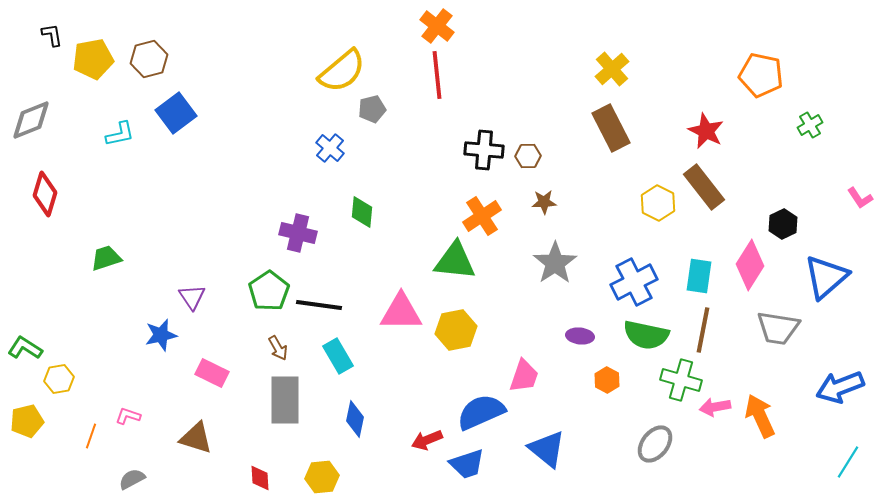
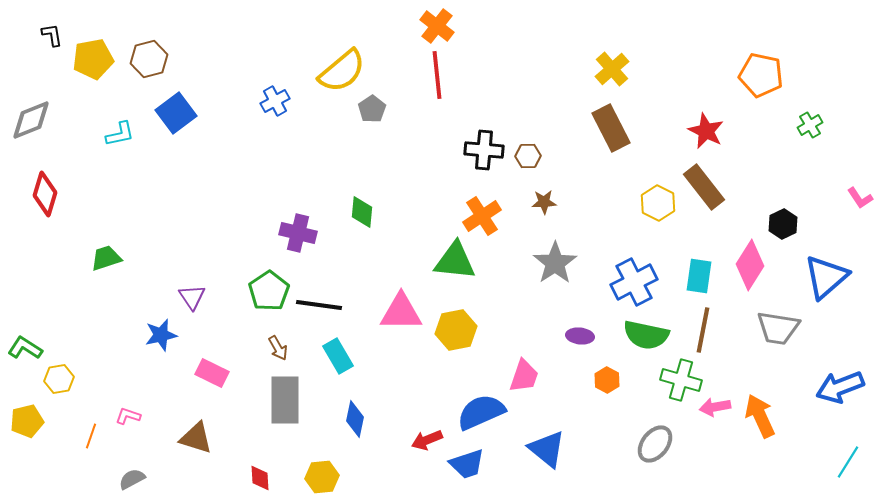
gray pentagon at (372, 109): rotated 20 degrees counterclockwise
blue cross at (330, 148): moved 55 px left, 47 px up; rotated 20 degrees clockwise
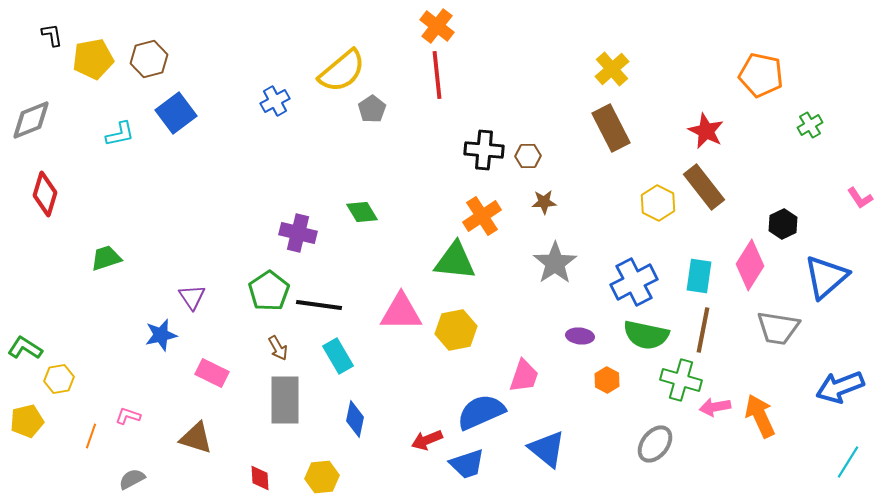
green diamond at (362, 212): rotated 36 degrees counterclockwise
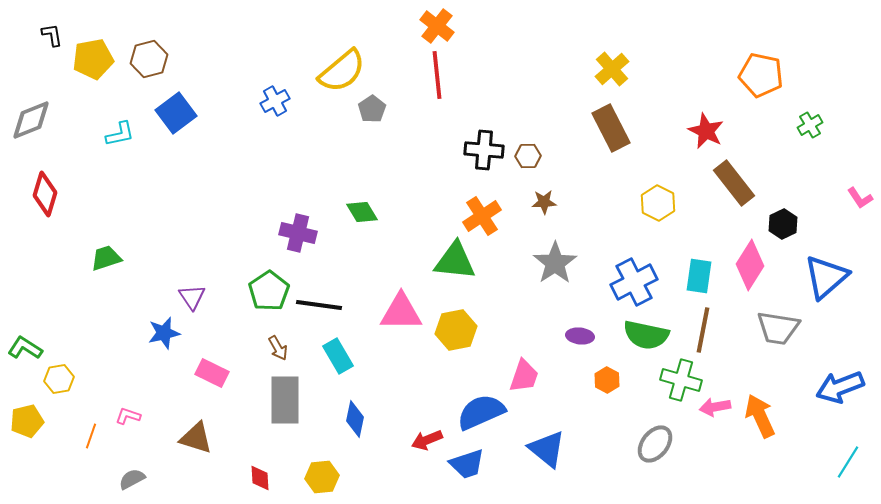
brown rectangle at (704, 187): moved 30 px right, 4 px up
blue star at (161, 335): moved 3 px right, 2 px up
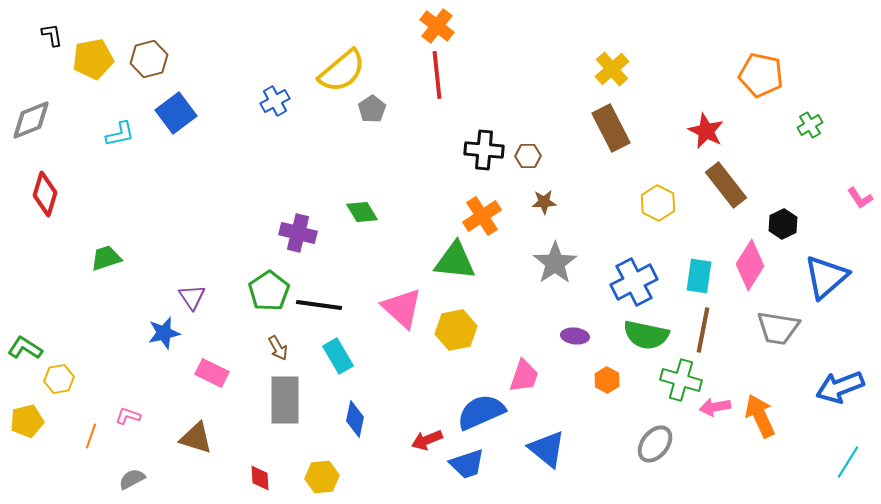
brown rectangle at (734, 183): moved 8 px left, 2 px down
pink triangle at (401, 312): moved 1 px right, 4 px up; rotated 42 degrees clockwise
purple ellipse at (580, 336): moved 5 px left
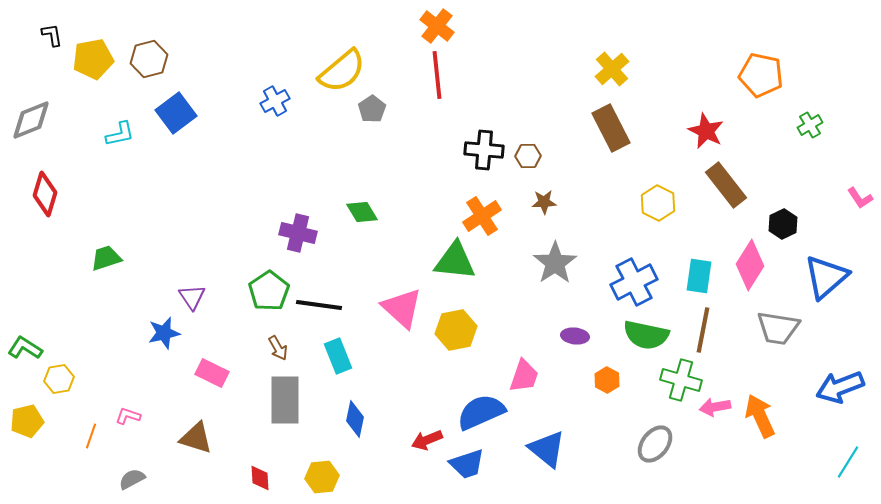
cyan rectangle at (338, 356): rotated 8 degrees clockwise
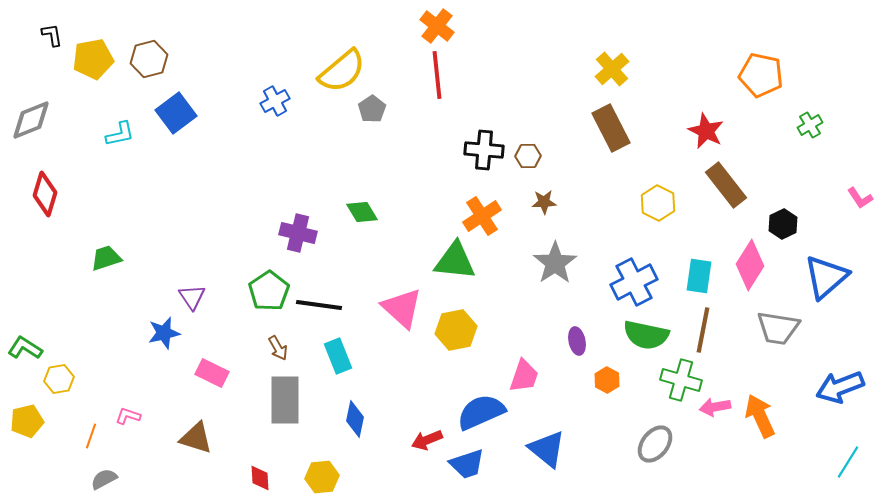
purple ellipse at (575, 336): moved 2 px right, 5 px down; rotated 72 degrees clockwise
gray semicircle at (132, 479): moved 28 px left
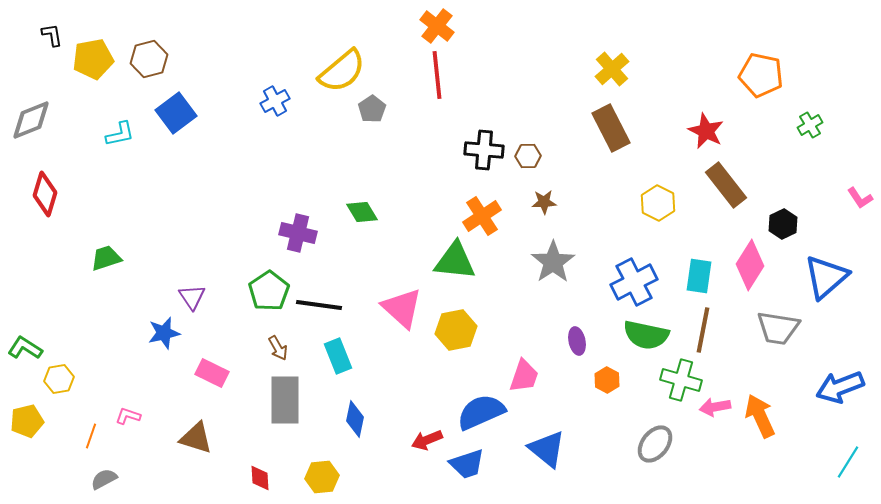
gray star at (555, 263): moved 2 px left, 1 px up
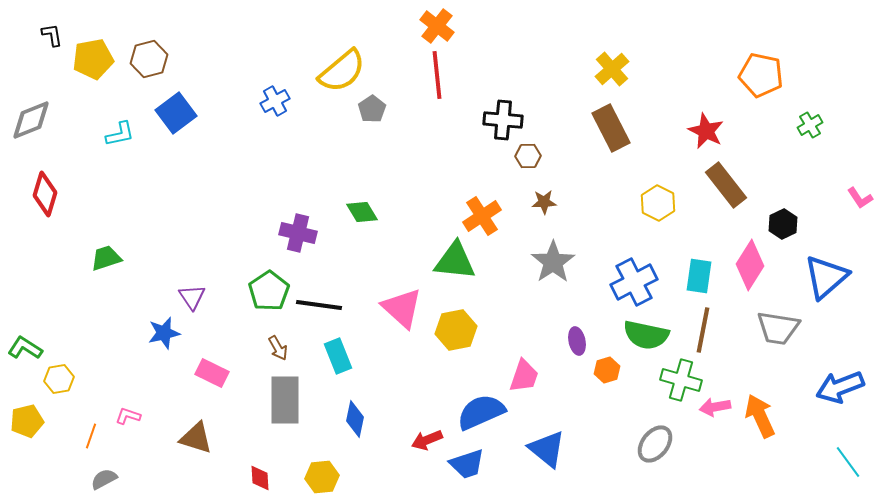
black cross at (484, 150): moved 19 px right, 30 px up
orange hexagon at (607, 380): moved 10 px up; rotated 15 degrees clockwise
cyan line at (848, 462): rotated 68 degrees counterclockwise
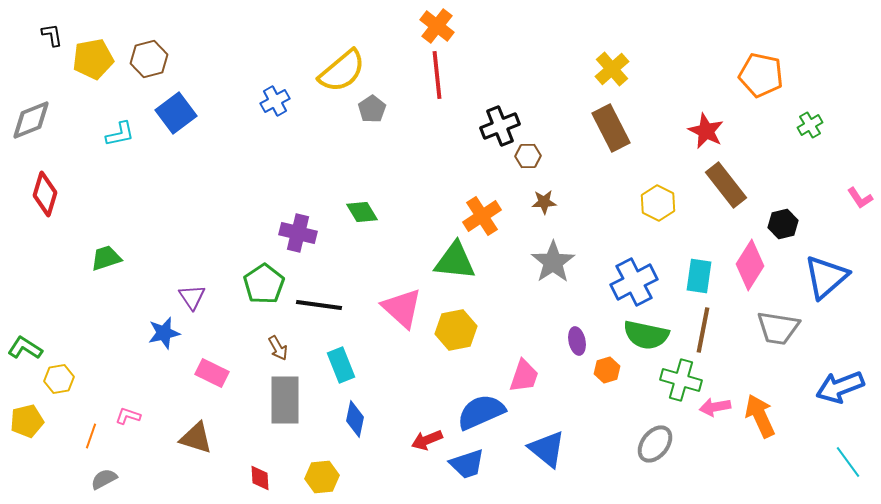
black cross at (503, 120): moved 3 px left, 6 px down; rotated 27 degrees counterclockwise
black hexagon at (783, 224): rotated 12 degrees clockwise
green pentagon at (269, 291): moved 5 px left, 7 px up
cyan rectangle at (338, 356): moved 3 px right, 9 px down
